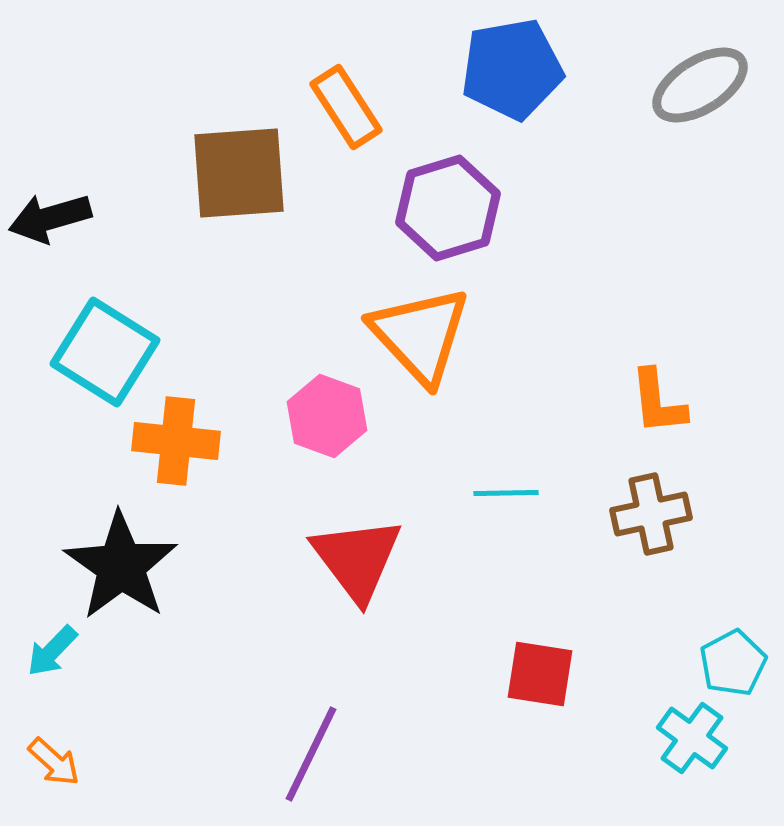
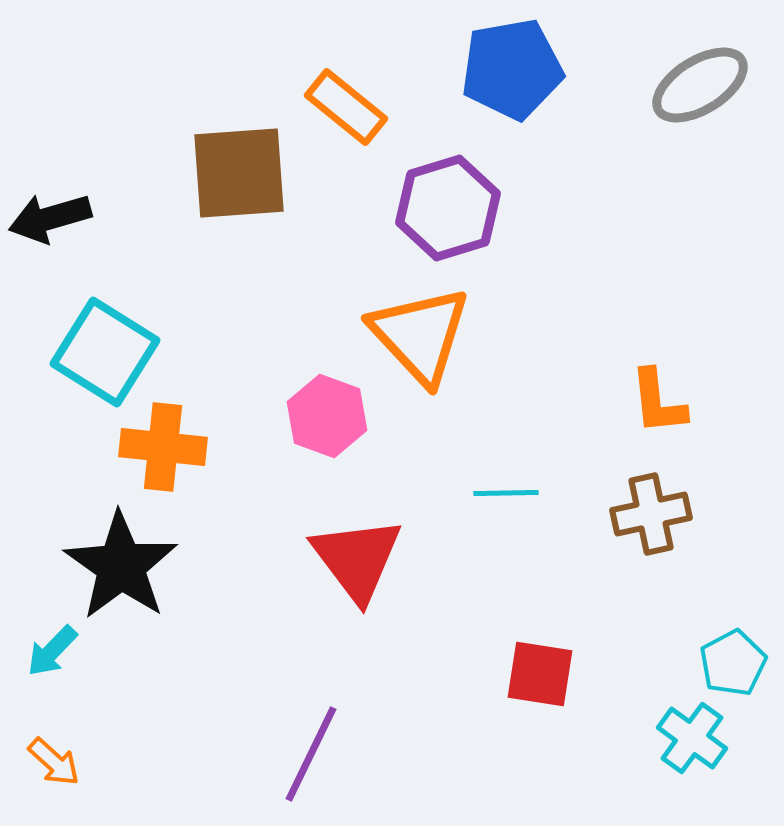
orange rectangle: rotated 18 degrees counterclockwise
orange cross: moved 13 px left, 6 px down
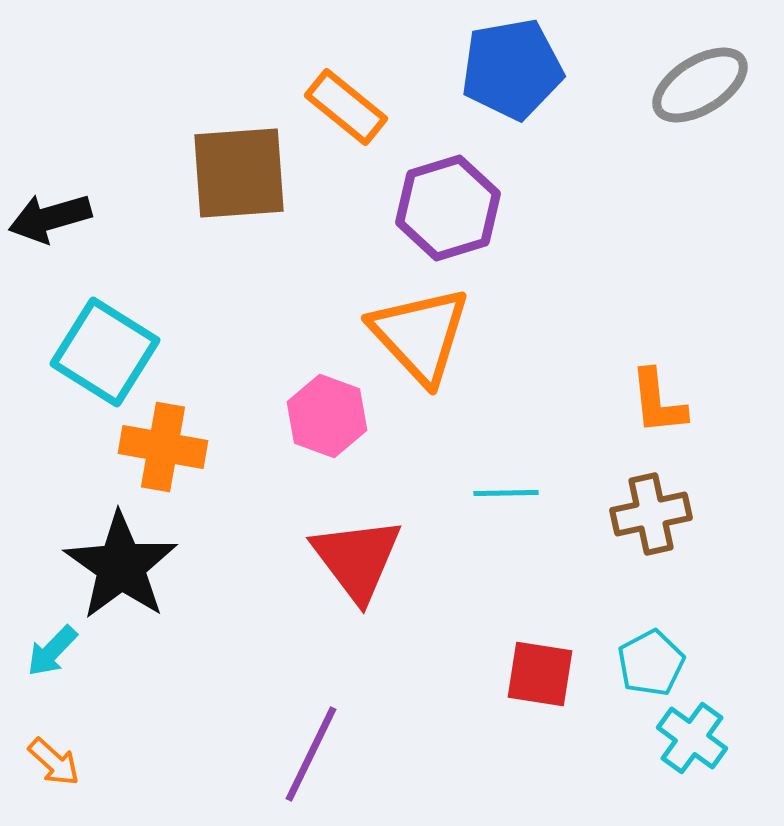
orange cross: rotated 4 degrees clockwise
cyan pentagon: moved 82 px left
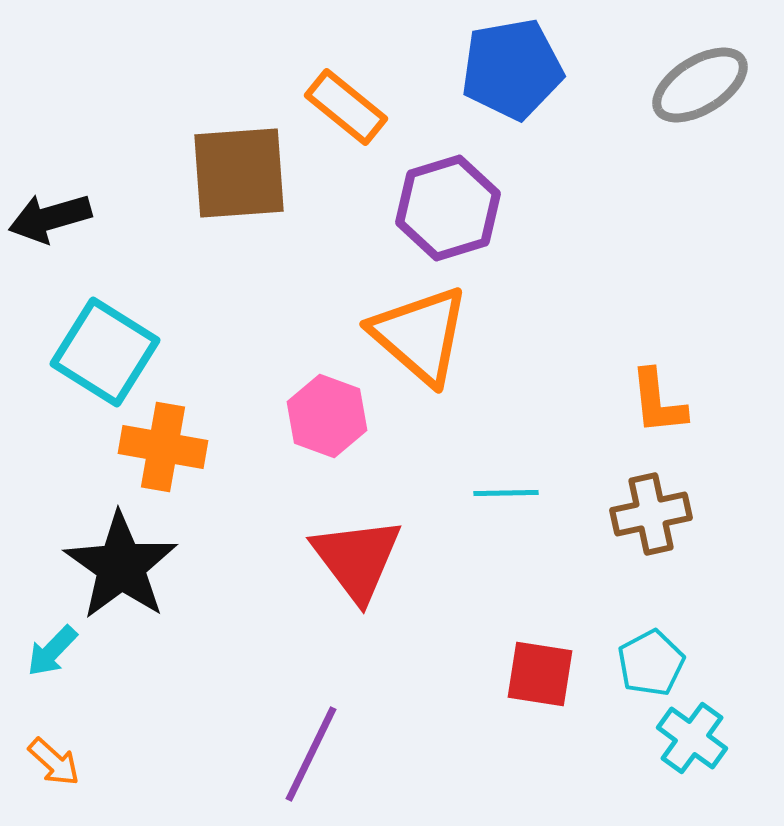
orange triangle: rotated 6 degrees counterclockwise
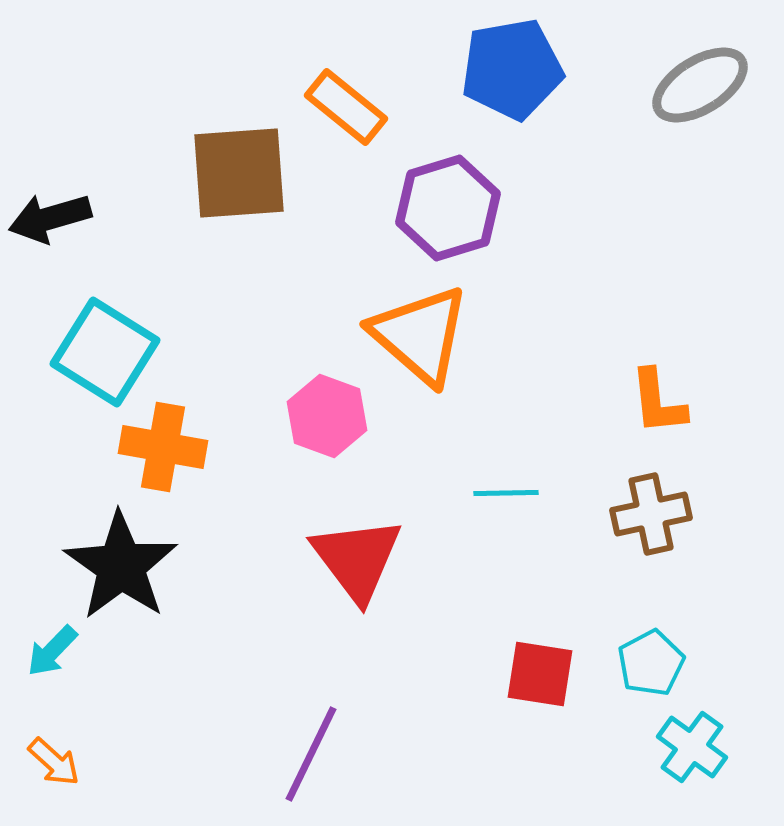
cyan cross: moved 9 px down
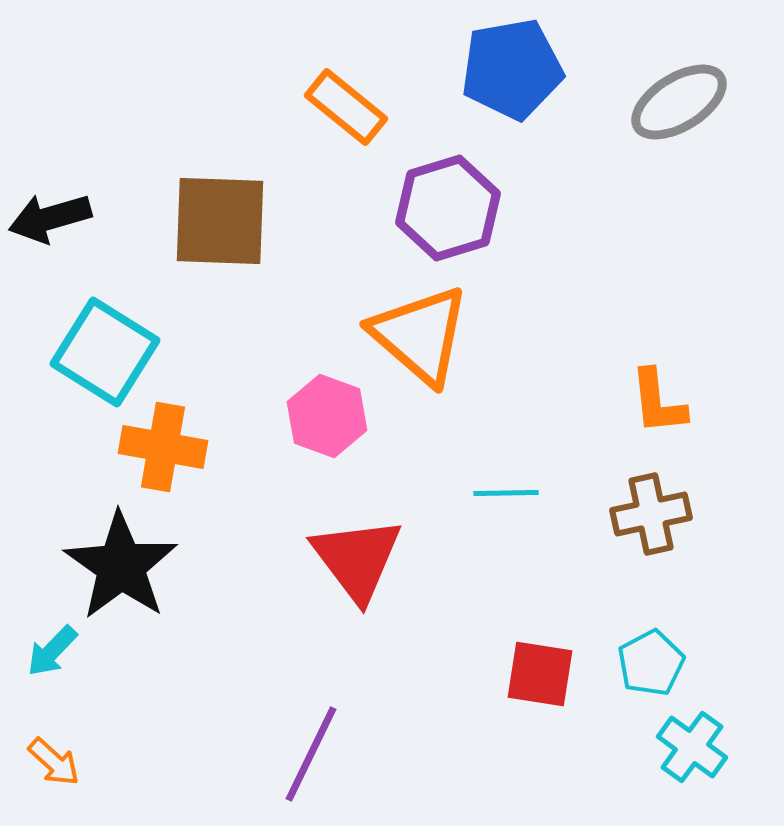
gray ellipse: moved 21 px left, 17 px down
brown square: moved 19 px left, 48 px down; rotated 6 degrees clockwise
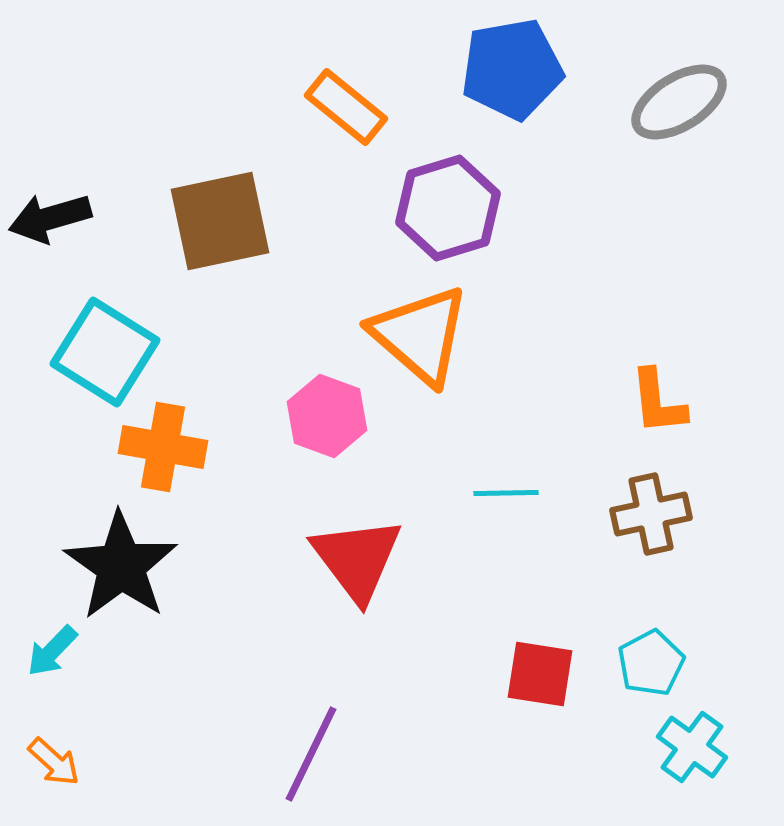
brown square: rotated 14 degrees counterclockwise
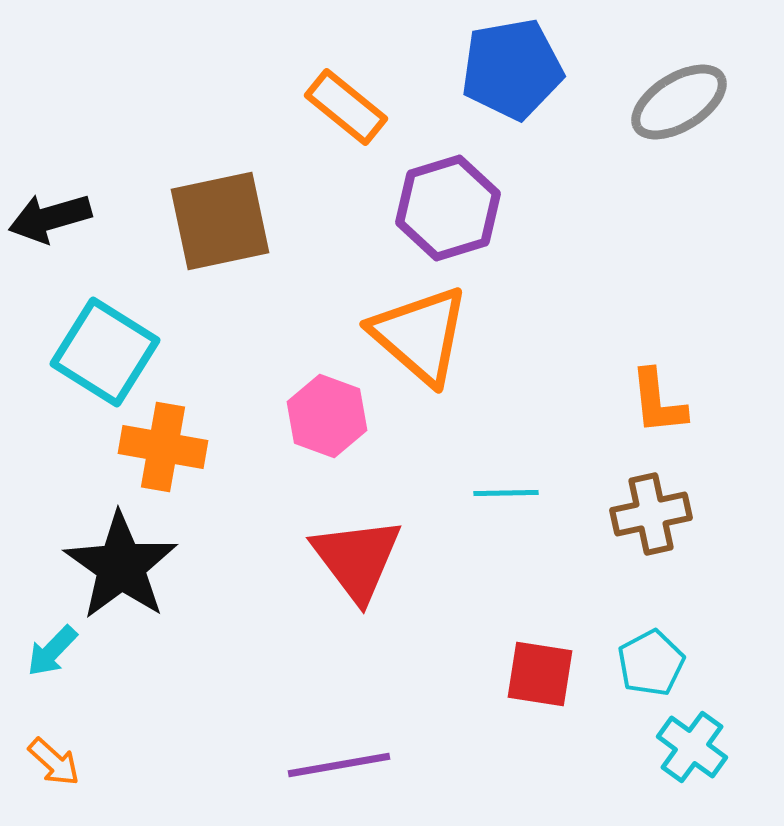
purple line: moved 28 px right, 11 px down; rotated 54 degrees clockwise
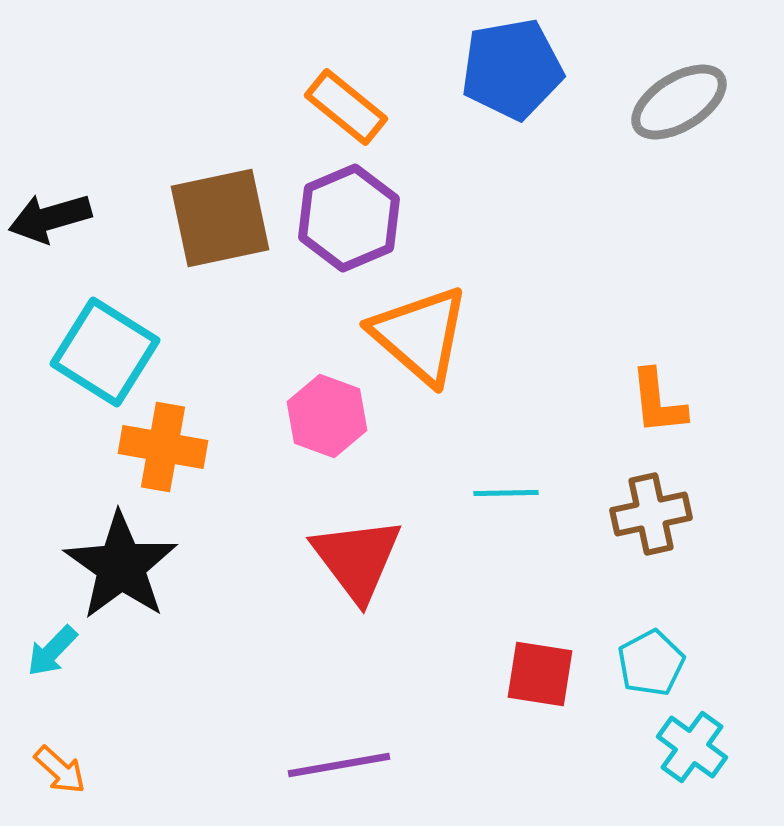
purple hexagon: moved 99 px left, 10 px down; rotated 6 degrees counterclockwise
brown square: moved 3 px up
orange arrow: moved 6 px right, 8 px down
